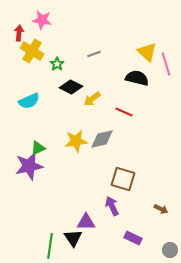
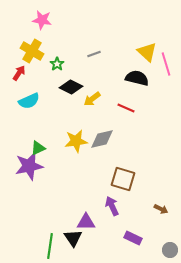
red arrow: moved 40 px down; rotated 28 degrees clockwise
red line: moved 2 px right, 4 px up
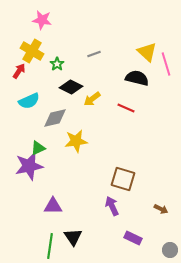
red arrow: moved 2 px up
gray diamond: moved 47 px left, 21 px up
purple triangle: moved 33 px left, 16 px up
black triangle: moved 1 px up
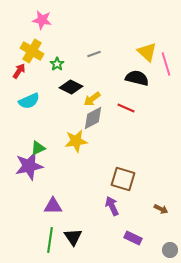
gray diamond: moved 38 px right; rotated 15 degrees counterclockwise
green line: moved 6 px up
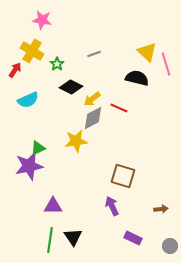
red arrow: moved 4 px left, 1 px up
cyan semicircle: moved 1 px left, 1 px up
red line: moved 7 px left
brown square: moved 3 px up
brown arrow: rotated 32 degrees counterclockwise
gray circle: moved 4 px up
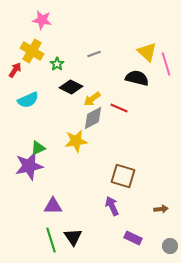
green line: moved 1 px right; rotated 25 degrees counterclockwise
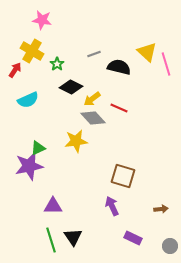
black semicircle: moved 18 px left, 11 px up
gray diamond: rotated 75 degrees clockwise
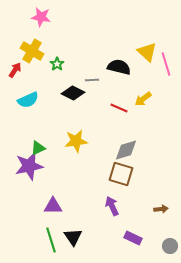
pink star: moved 1 px left, 3 px up
gray line: moved 2 px left, 26 px down; rotated 16 degrees clockwise
black diamond: moved 2 px right, 6 px down
yellow arrow: moved 51 px right
gray diamond: moved 33 px right, 32 px down; rotated 65 degrees counterclockwise
brown square: moved 2 px left, 2 px up
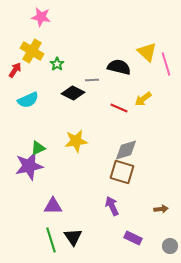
brown square: moved 1 px right, 2 px up
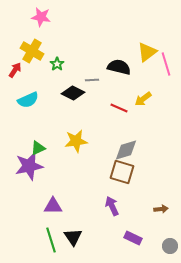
yellow triangle: rotated 40 degrees clockwise
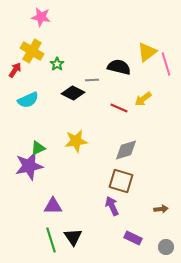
brown square: moved 1 px left, 9 px down
gray circle: moved 4 px left, 1 px down
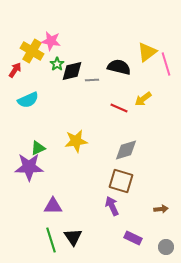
pink star: moved 10 px right, 24 px down
black diamond: moved 1 px left, 22 px up; rotated 40 degrees counterclockwise
purple star: moved 1 px down; rotated 12 degrees clockwise
